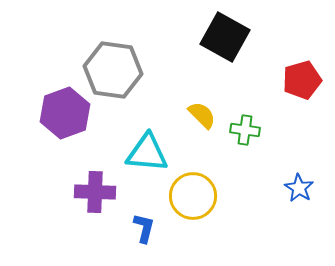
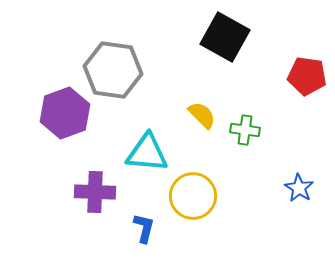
red pentagon: moved 5 px right, 4 px up; rotated 24 degrees clockwise
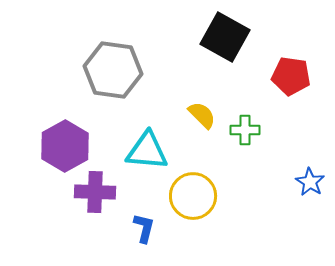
red pentagon: moved 16 px left
purple hexagon: moved 33 px down; rotated 9 degrees counterclockwise
green cross: rotated 8 degrees counterclockwise
cyan triangle: moved 2 px up
blue star: moved 11 px right, 6 px up
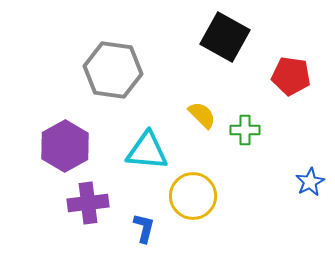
blue star: rotated 12 degrees clockwise
purple cross: moved 7 px left, 11 px down; rotated 9 degrees counterclockwise
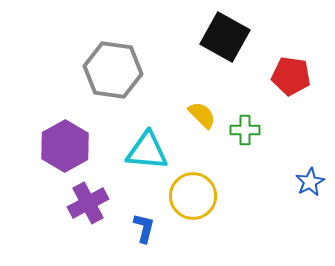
purple cross: rotated 21 degrees counterclockwise
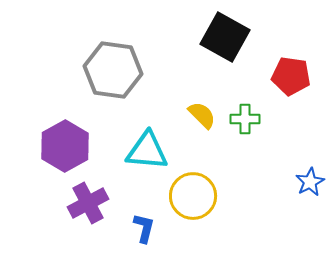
green cross: moved 11 px up
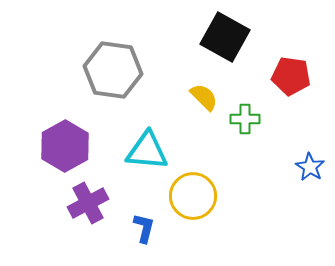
yellow semicircle: moved 2 px right, 18 px up
blue star: moved 15 px up; rotated 12 degrees counterclockwise
